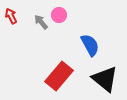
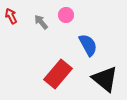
pink circle: moved 7 px right
blue semicircle: moved 2 px left
red rectangle: moved 1 px left, 2 px up
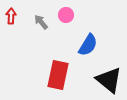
red arrow: rotated 28 degrees clockwise
blue semicircle: rotated 60 degrees clockwise
red rectangle: moved 1 px down; rotated 28 degrees counterclockwise
black triangle: moved 4 px right, 1 px down
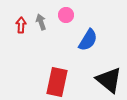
red arrow: moved 10 px right, 9 px down
gray arrow: rotated 21 degrees clockwise
blue semicircle: moved 5 px up
red rectangle: moved 1 px left, 7 px down
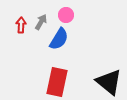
gray arrow: rotated 49 degrees clockwise
blue semicircle: moved 29 px left, 1 px up
black triangle: moved 2 px down
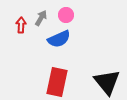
gray arrow: moved 4 px up
blue semicircle: rotated 35 degrees clockwise
black triangle: moved 2 px left; rotated 12 degrees clockwise
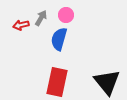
red arrow: rotated 105 degrees counterclockwise
blue semicircle: rotated 130 degrees clockwise
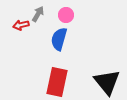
gray arrow: moved 3 px left, 4 px up
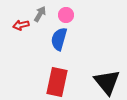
gray arrow: moved 2 px right
